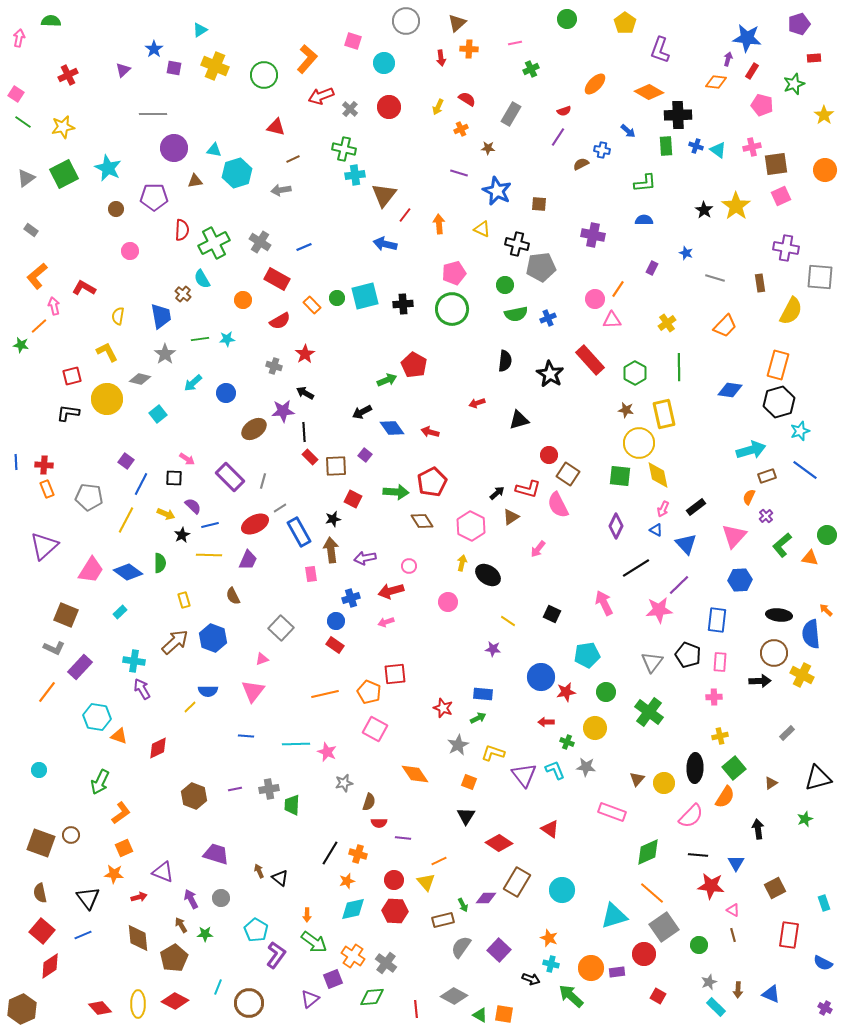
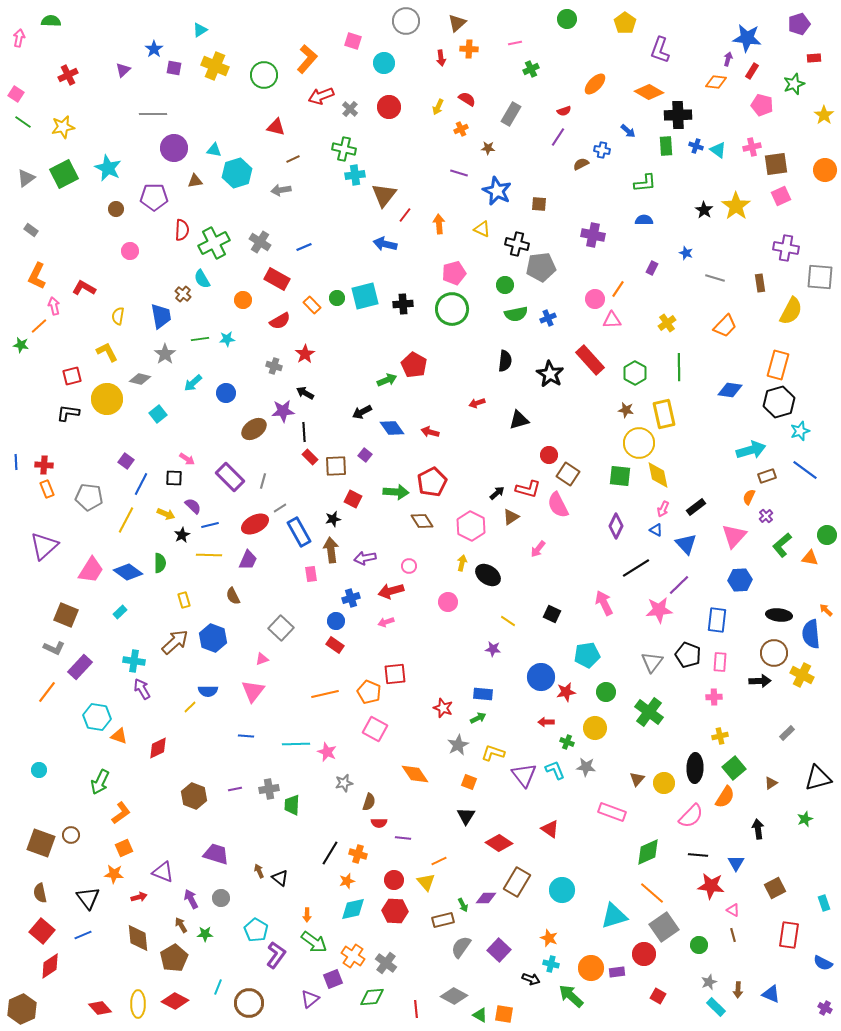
orange L-shape at (37, 276): rotated 24 degrees counterclockwise
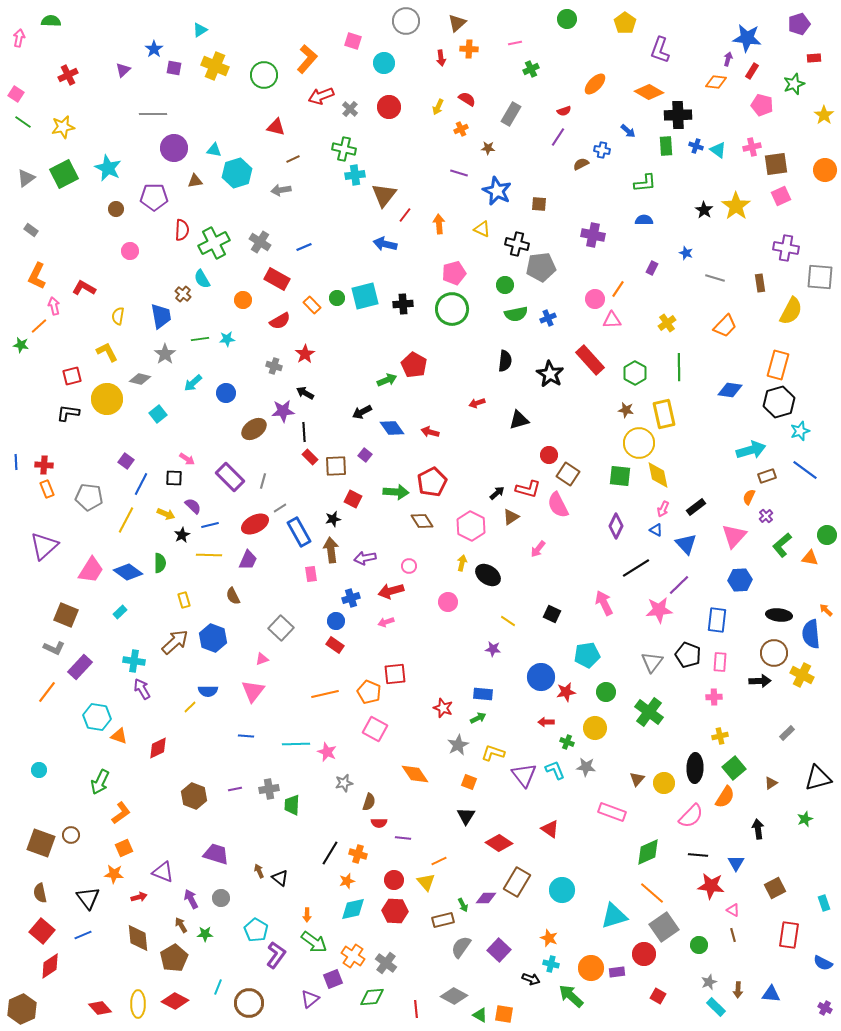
blue triangle at (771, 994): rotated 18 degrees counterclockwise
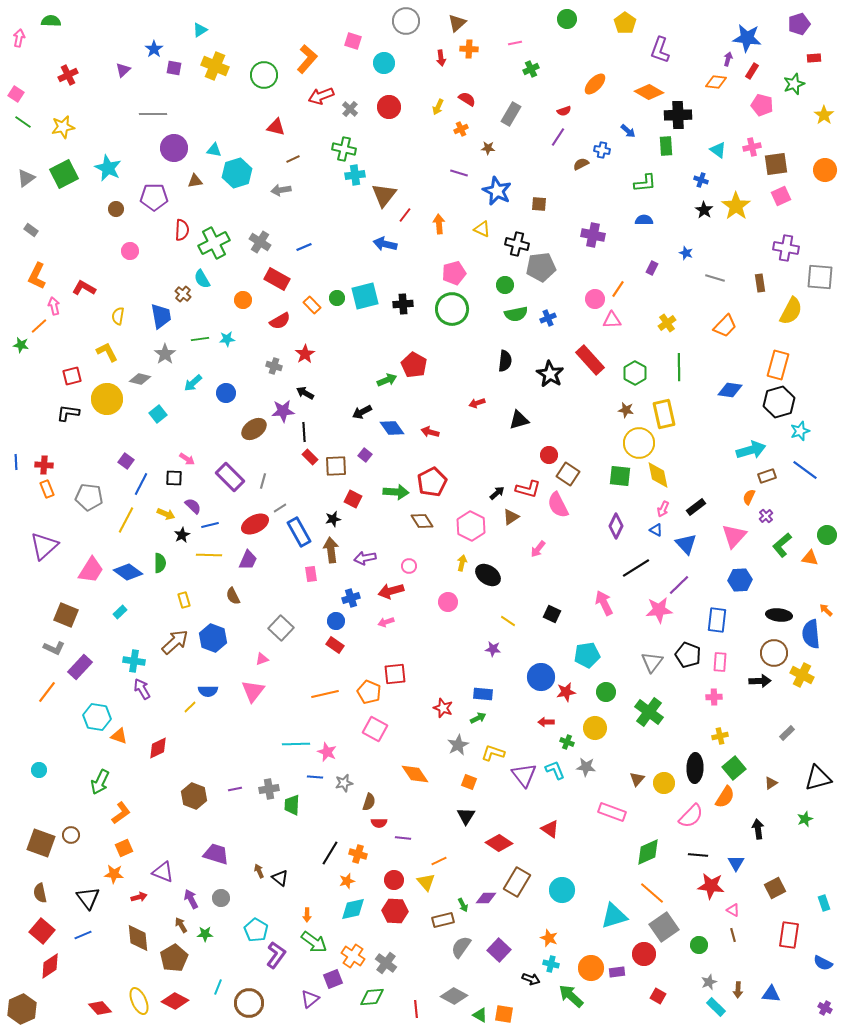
blue cross at (696, 146): moved 5 px right, 34 px down
blue line at (246, 736): moved 69 px right, 41 px down
yellow ellipse at (138, 1004): moved 1 px right, 3 px up; rotated 24 degrees counterclockwise
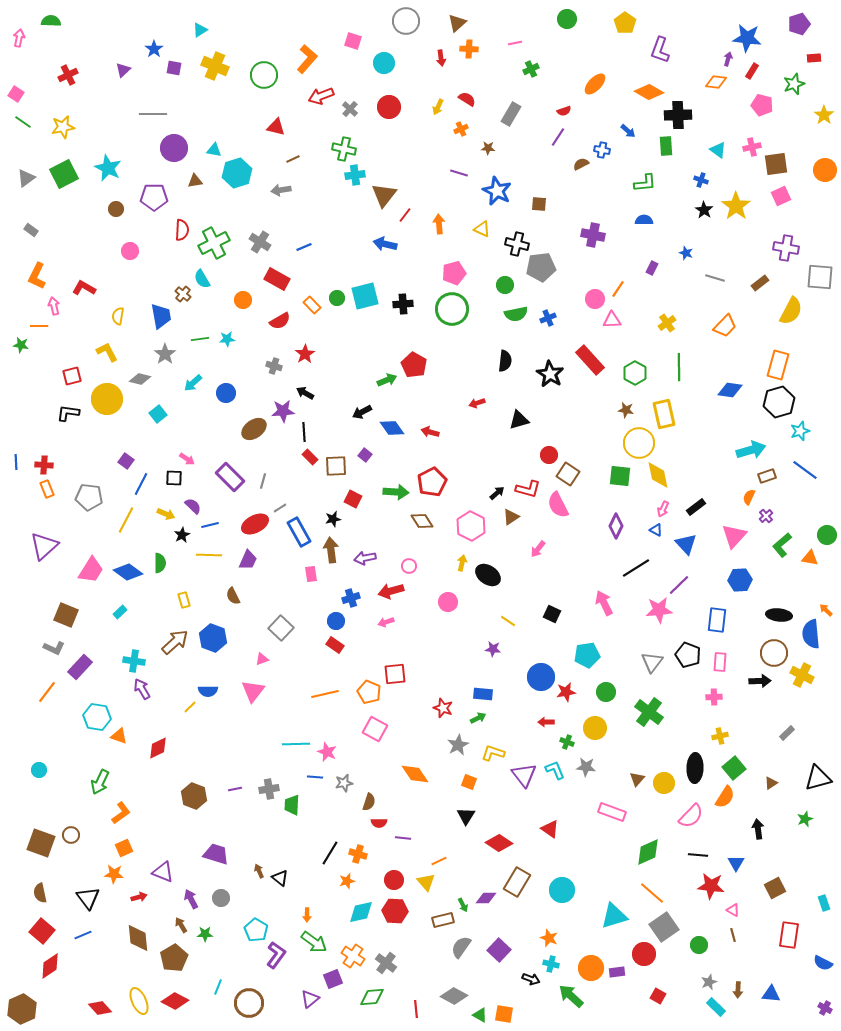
brown rectangle at (760, 283): rotated 60 degrees clockwise
orange line at (39, 326): rotated 42 degrees clockwise
cyan diamond at (353, 909): moved 8 px right, 3 px down
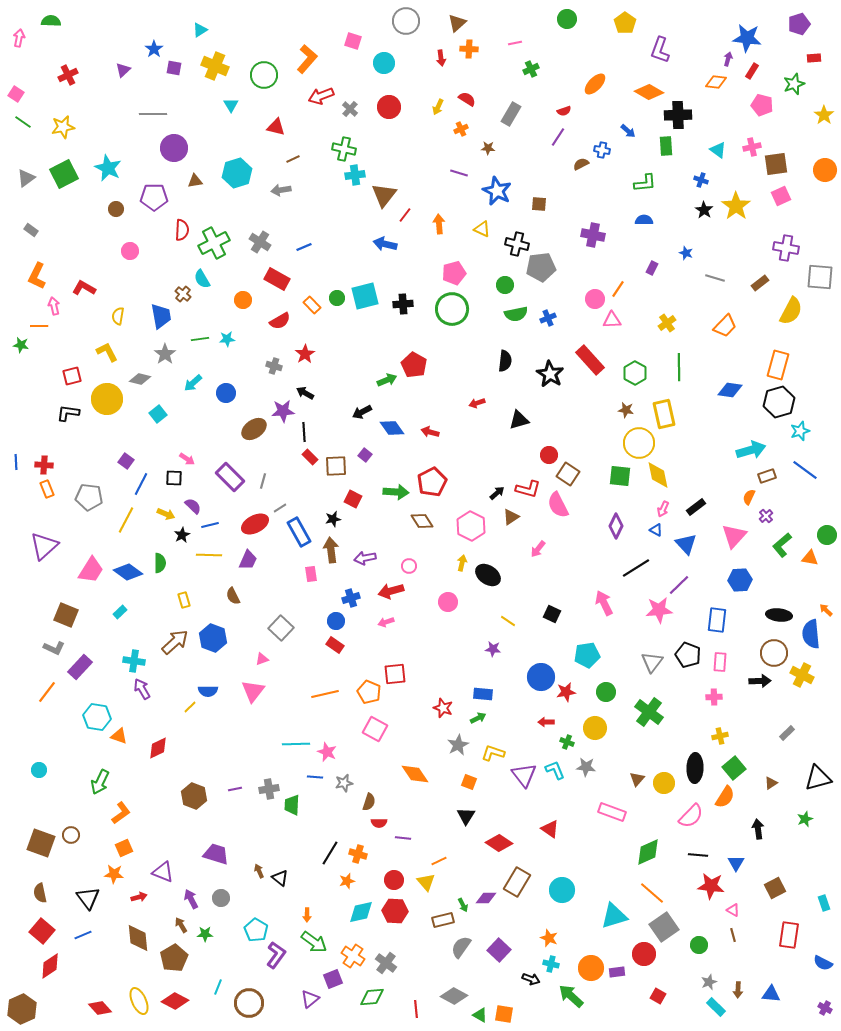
cyan triangle at (214, 150): moved 17 px right, 45 px up; rotated 49 degrees clockwise
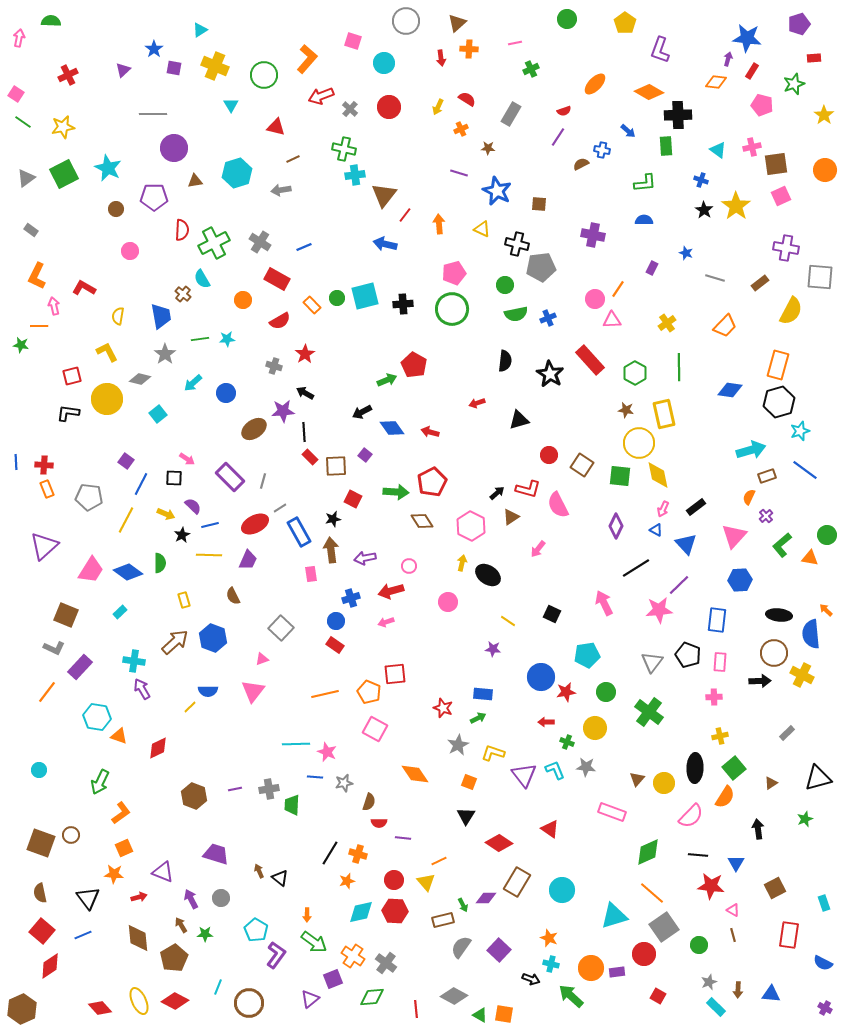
brown square at (568, 474): moved 14 px right, 9 px up
